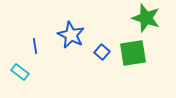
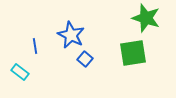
blue square: moved 17 px left, 7 px down
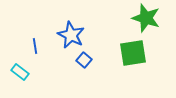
blue square: moved 1 px left, 1 px down
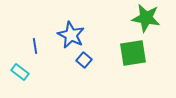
green star: rotated 8 degrees counterclockwise
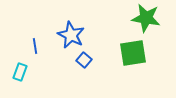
cyan rectangle: rotated 72 degrees clockwise
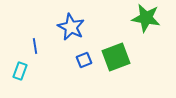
blue star: moved 8 px up
green square: moved 17 px left, 4 px down; rotated 12 degrees counterclockwise
blue square: rotated 28 degrees clockwise
cyan rectangle: moved 1 px up
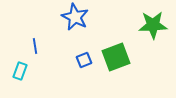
green star: moved 7 px right, 7 px down; rotated 12 degrees counterclockwise
blue star: moved 4 px right, 10 px up
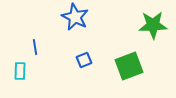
blue line: moved 1 px down
green square: moved 13 px right, 9 px down
cyan rectangle: rotated 18 degrees counterclockwise
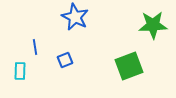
blue square: moved 19 px left
